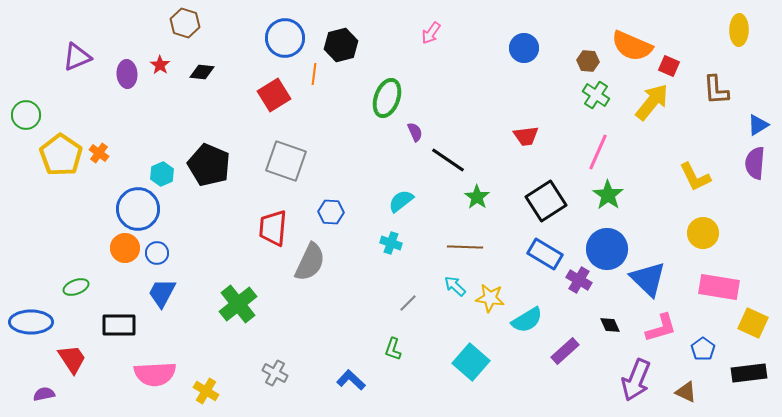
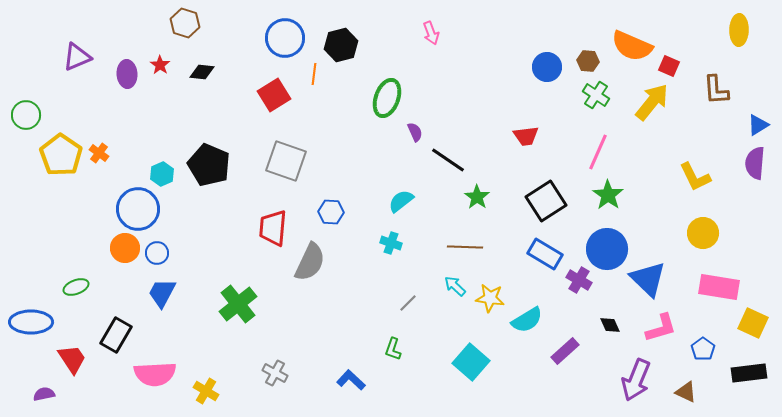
pink arrow at (431, 33): rotated 55 degrees counterclockwise
blue circle at (524, 48): moved 23 px right, 19 px down
black rectangle at (119, 325): moved 3 px left, 10 px down; rotated 60 degrees counterclockwise
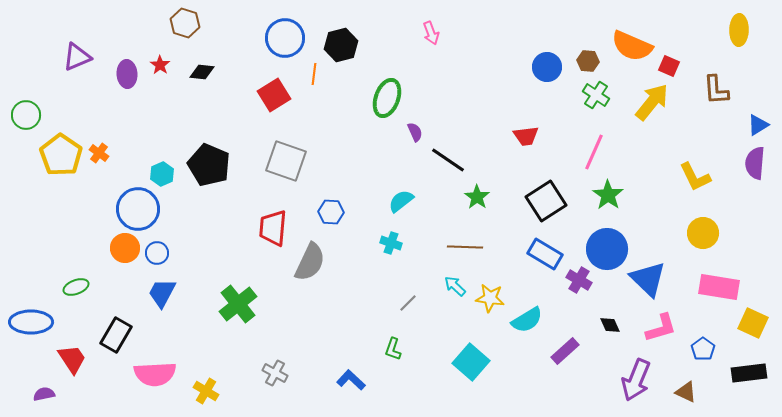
pink line at (598, 152): moved 4 px left
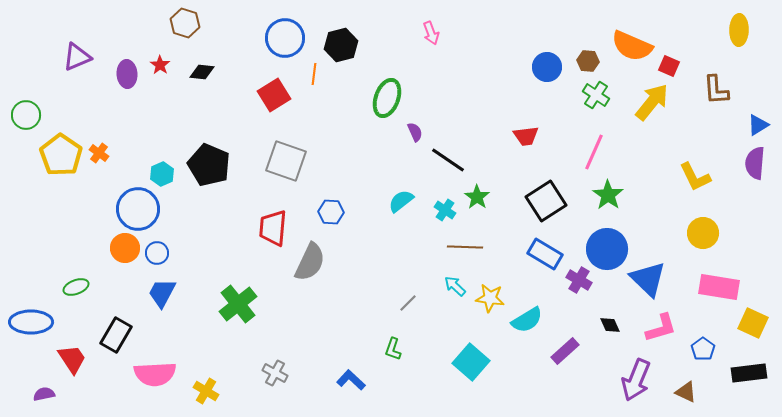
cyan cross at (391, 243): moved 54 px right, 33 px up; rotated 15 degrees clockwise
